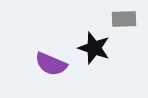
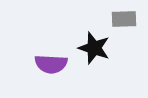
purple semicircle: rotated 20 degrees counterclockwise
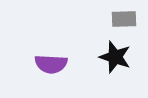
black star: moved 21 px right, 9 px down
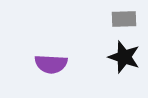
black star: moved 9 px right
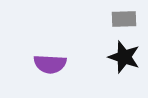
purple semicircle: moved 1 px left
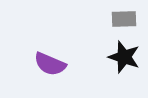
purple semicircle: rotated 20 degrees clockwise
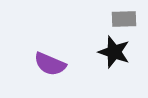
black star: moved 10 px left, 5 px up
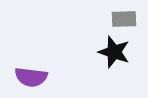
purple semicircle: moved 19 px left, 13 px down; rotated 16 degrees counterclockwise
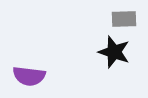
purple semicircle: moved 2 px left, 1 px up
